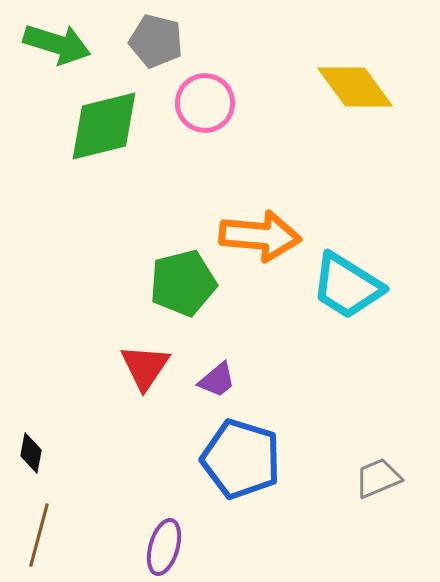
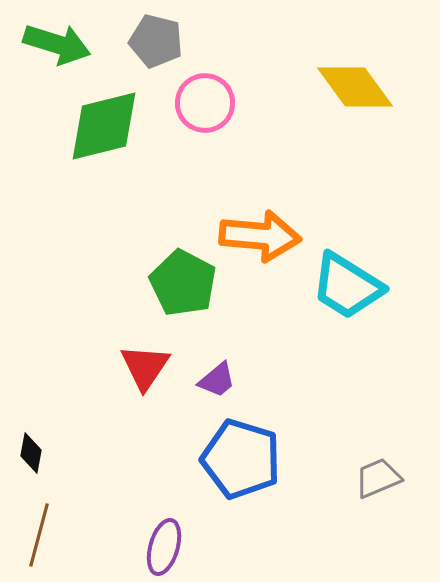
green pentagon: rotated 30 degrees counterclockwise
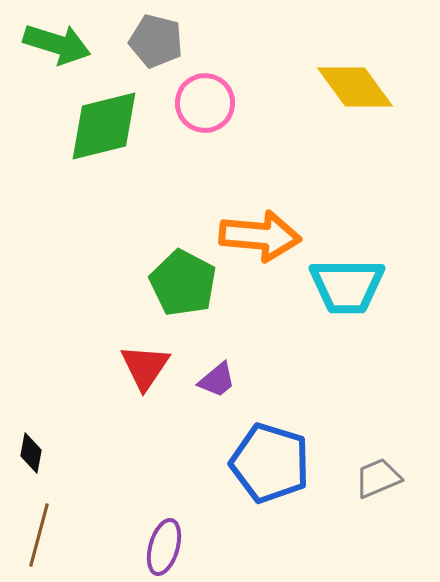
cyan trapezoid: rotated 32 degrees counterclockwise
blue pentagon: moved 29 px right, 4 px down
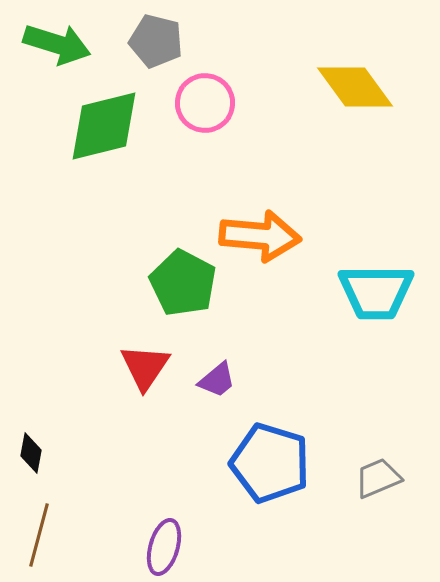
cyan trapezoid: moved 29 px right, 6 px down
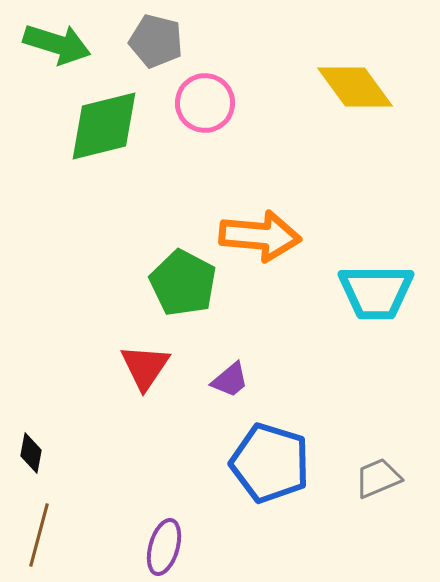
purple trapezoid: moved 13 px right
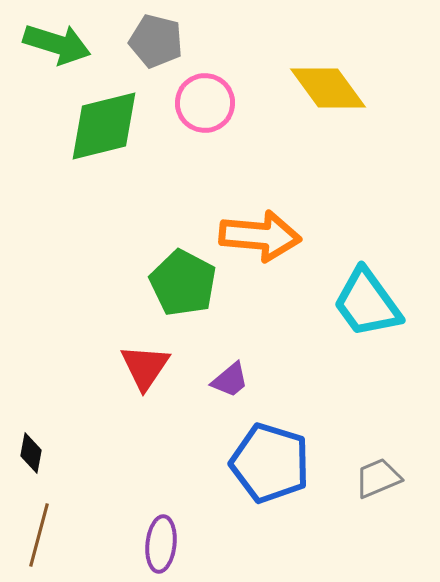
yellow diamond: moved 27 px left, 1 px down
cyan trapezoid: moved 9 px left, 11 px down; rotated 54 degrees clockwise
purple ellipse: moved 3 px left, 3 px up; rotated 10 degrees counterclockwise
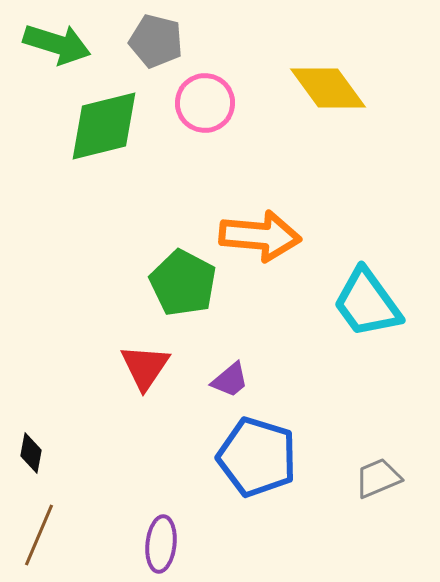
blue pentagon: moved 13 px left, 6 px up
brown line: rotated 8 degrees clockwise
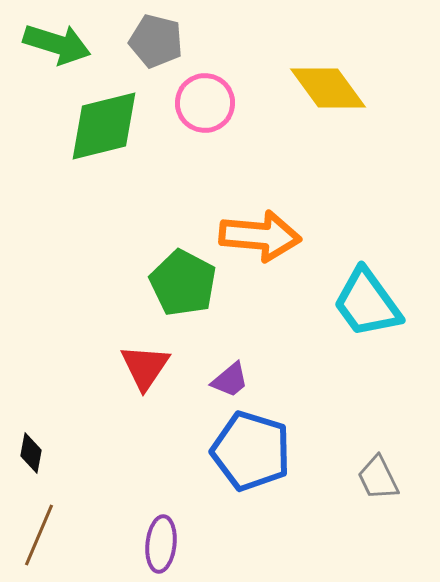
blue pentagon: moved 6 px left, 6 px up
gray trapezoid: rotated 93 degrees counterclockwise
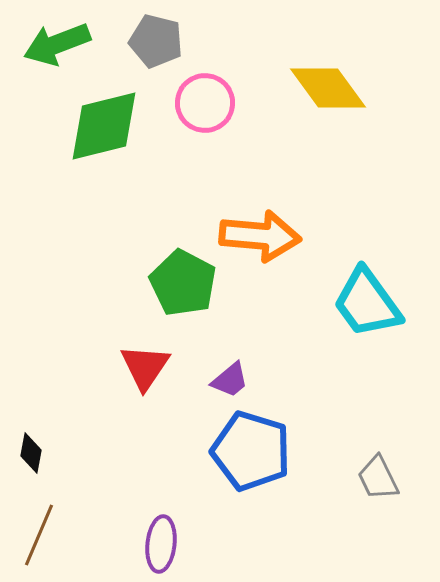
green arrow: rotated 142 degrees clockwise
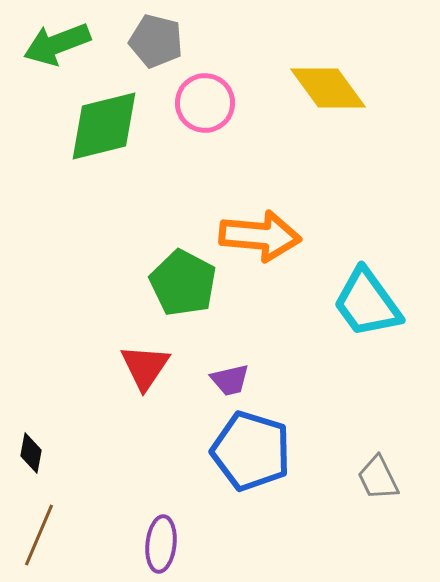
purple trapezoid: rotated 27 degrees clockwise
